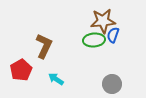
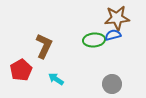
brown star: moved 14 px right, 3 px up
blue semicircle: rotated 56 degrees clockwise
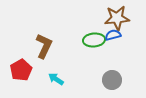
gray circle: moved 4 px up
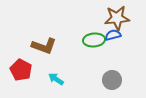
brown L-shape: rotated 85 degrees clockwise
red pentagon: rotated 15 degrees counterclockwise
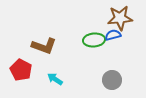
brown star: moved 3 px right
cyan arrow: moved 1 px left
